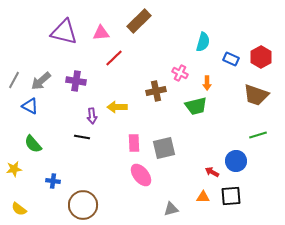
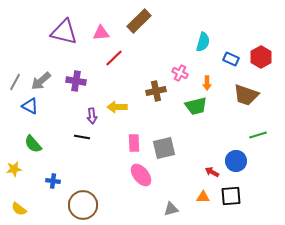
gray line: moved 1 px right, 2 px down
brown trapezoid: moved 10 px left
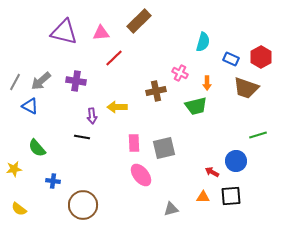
brown trapezoid: moved 7 px up
green semicircle: moved 4 px right, 4 px down
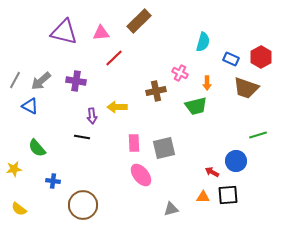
gray line: moved 2 px up
black square: moved 3 px left, 1 px up
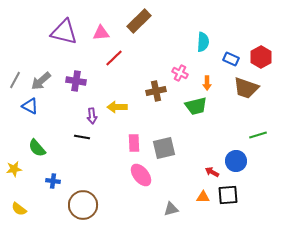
cyan semicircle: rotated 12 degrees counterclockwise
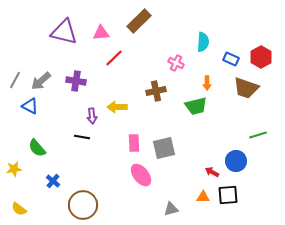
pink cross: moved 4 px left, 10 px up
blue cross: rotated 32 degrees clockwise
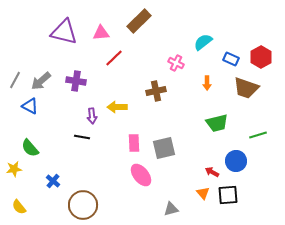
cyan semicircle: rotated 132 degrees counterclockwise
green trapezoid: moved 21 px right, 17 px down
green semicircle: moved 7 px left
orange triangle: moved 4 px up; rotated 48 degrees clockwise
yellow semicircle: moved 2 px up; rotated 14 degrees clockwise
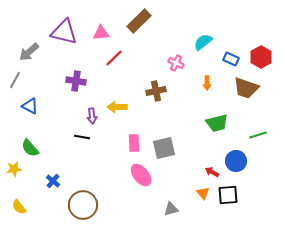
gray arrow: moved 12 px left, 29 px up
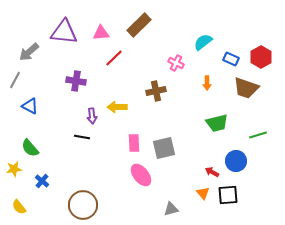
brown rectangle: moved 4 px down
purple triangle: rotated 8 degrees counterclockwise
blue cross: moved 11 px left
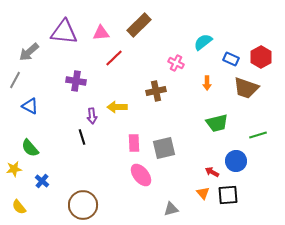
black line: rotated 63 degrees clockwise
